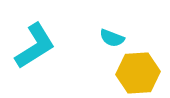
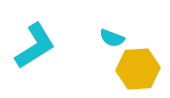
yellow hexagon: moved 4 px up
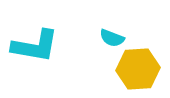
cyan L-shape: rotated 42 degrees clockwise
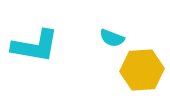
yellow hexagon: moved 4 px right, 1 px down
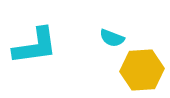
cyan L-shape: rotated 18 degrees counterclockwise
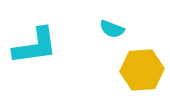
cyan semicircle: moved 9 px up
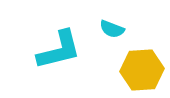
cyan L-shape: moved 24 px right, 4 px down; rotated 6 degrees counterclockwise
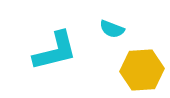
cyan L-shape: moved 4 px left, 1 px down
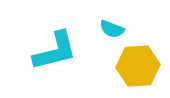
yellow hexagon: moved 4 px left, 4 px up
